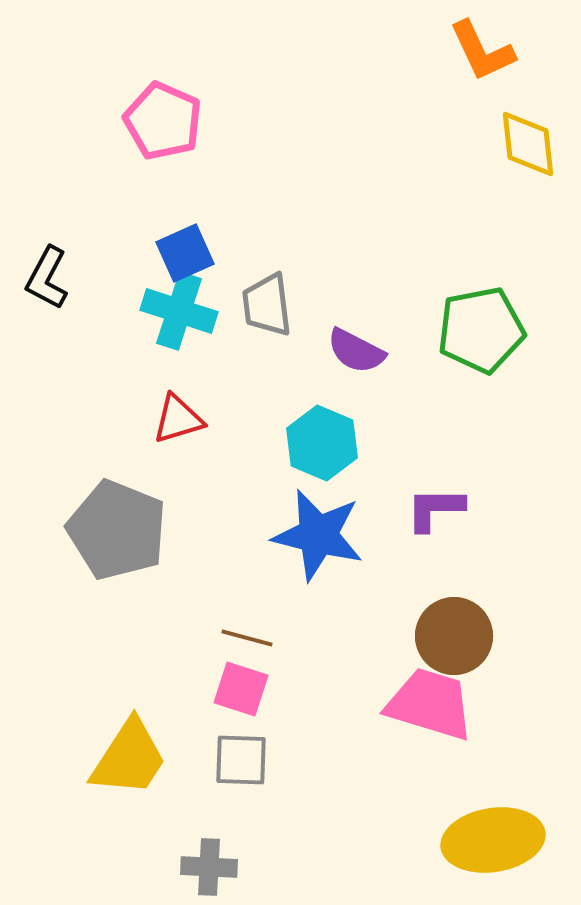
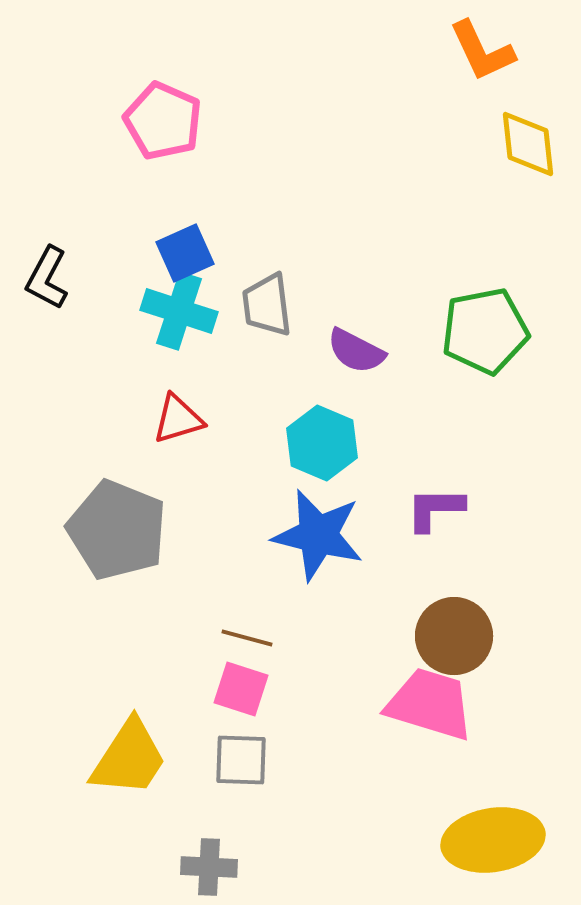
green pentagon: moved 4 px right, 1 px down
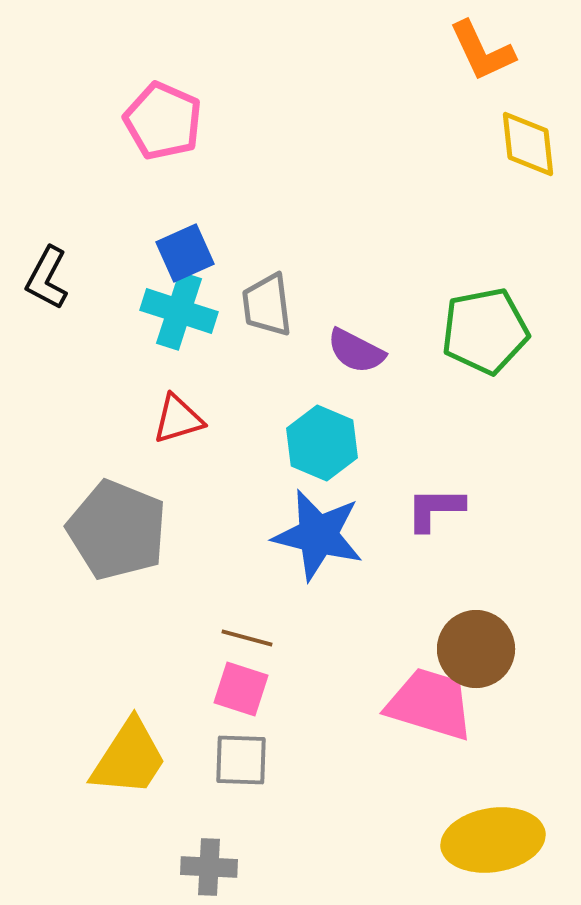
brown circle: moved 22 px right, 13 px down
